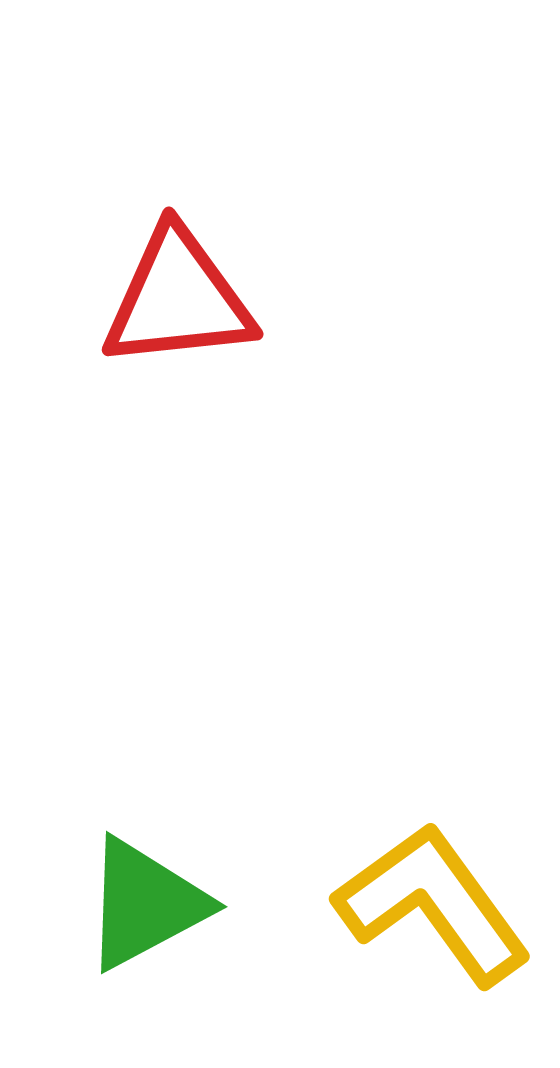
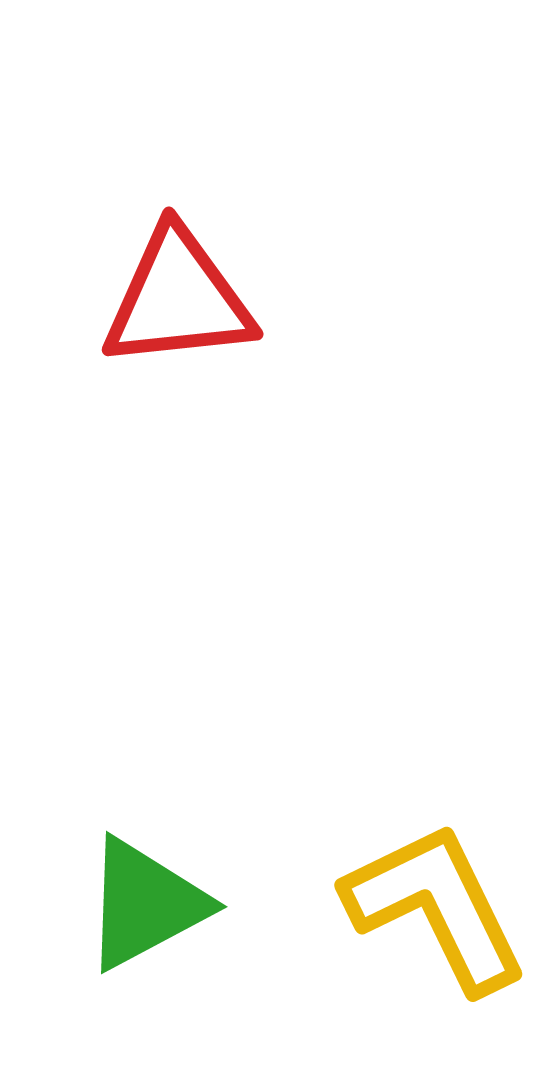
yellow L-shape: moved 3 px right, 3 px down; rotated 10 degrees clockwise
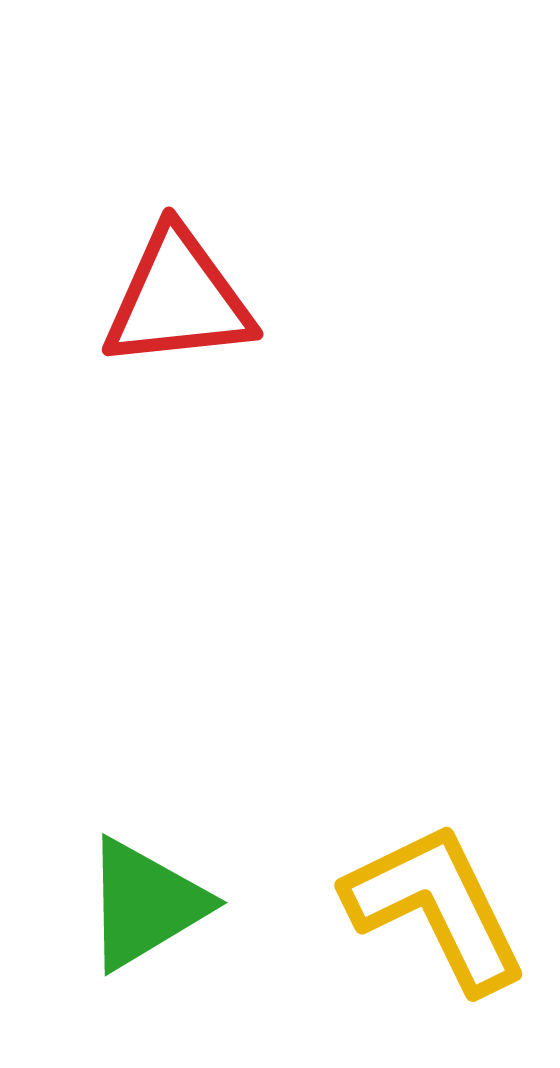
green triangle: rotated 3 degrees counterclockwise
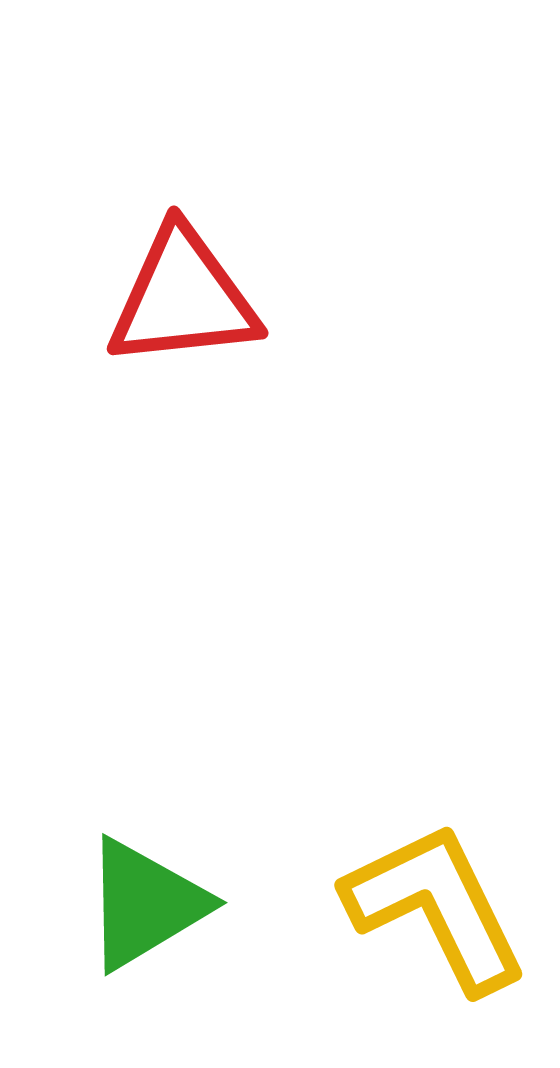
red triangle: moved 5 px right, 1 px up
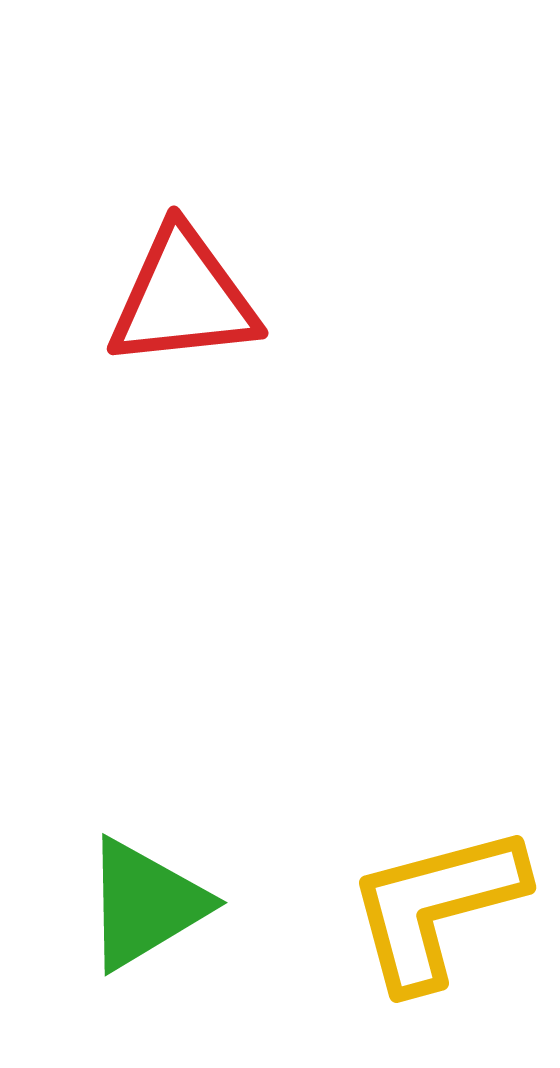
yellow L-shape: rotated 79 degrees counterclockwise
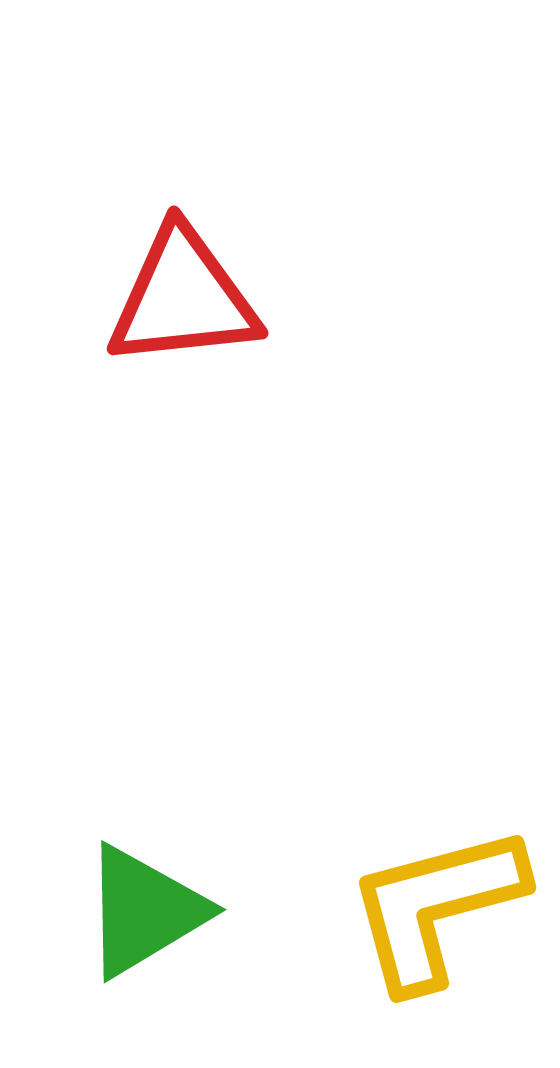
green triangle: moved 1 px left, 7 px down
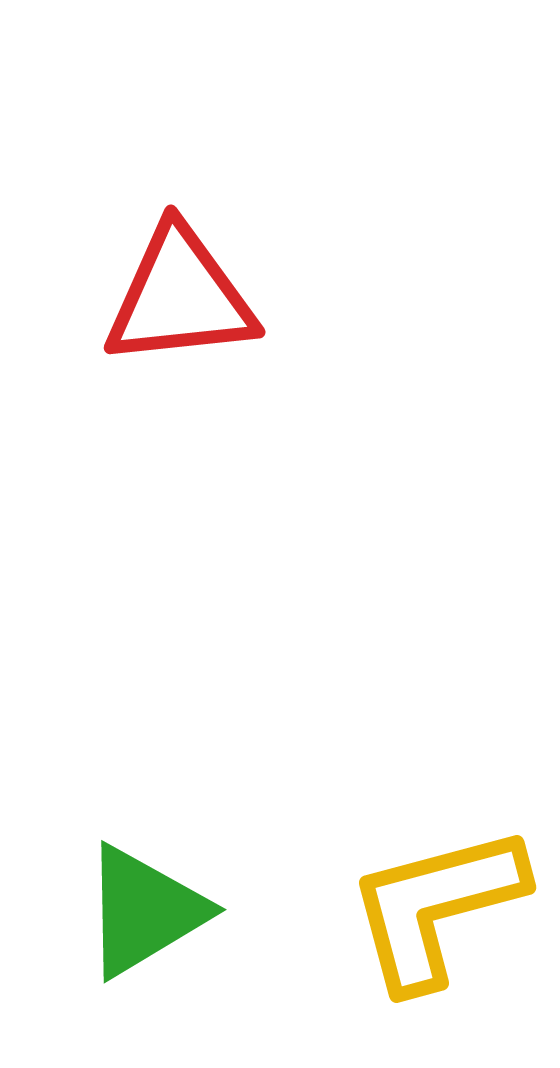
red triangle: moved 3 px left, 1 px up
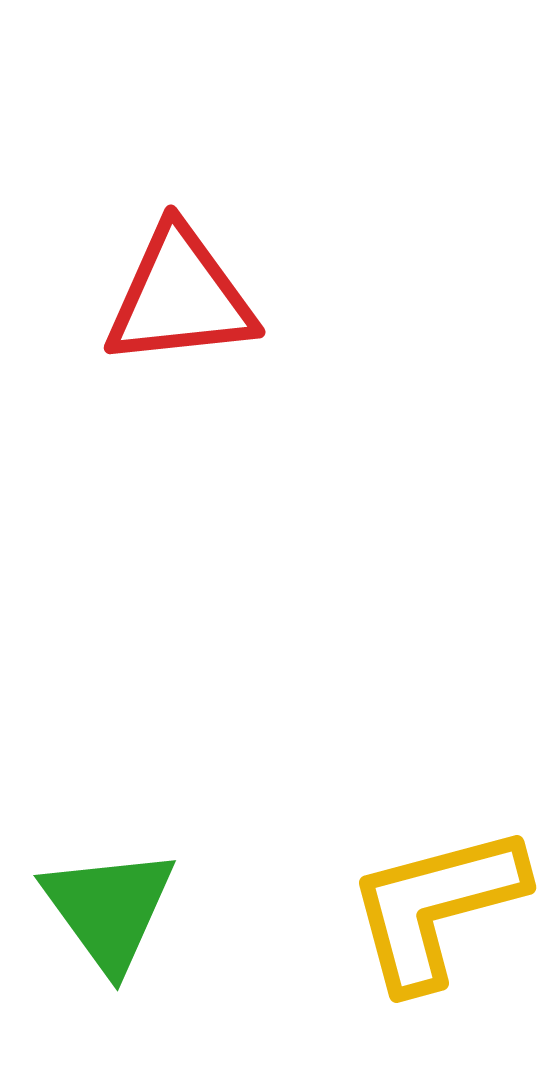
green triangle: moved 35 px left, 2 px up; rotated 35 degrees counterclockwise
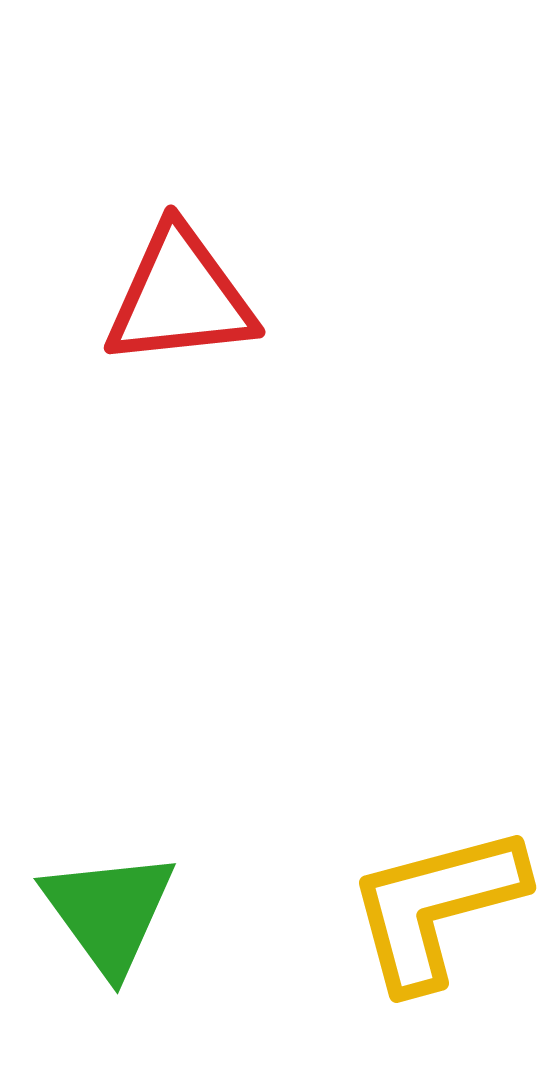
green triangle: moved 3 px down
